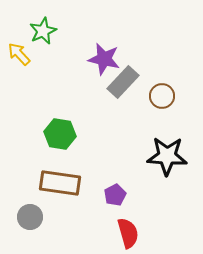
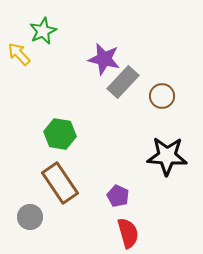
brown rectangle: rotated 48 degrees clockwise
purple pentagon: moved 3 px right, 1 px down; rotated 20 degrees counterclockwise
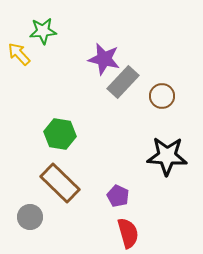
green star: rotated 20 degrees clockwise
brown rectangle: rotated 12 degrees counterclockwise
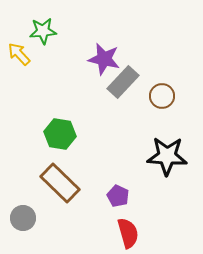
gray circle: moved 7 px left, 1 px down
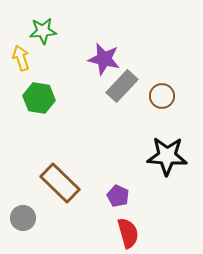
yellow arrow: moved 2 px right, 4 px down; rotated 25 degrees clockwise
gray rectangle: moved 1 px left, 4 px down
green hexagon: moved 21 px left, 36 px up
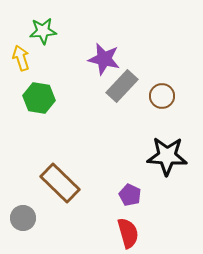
purple pentagon: moved 12 px right, 1 px up
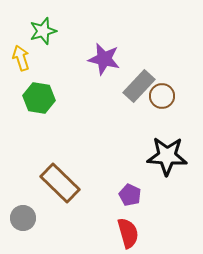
green star: rotated 12 degrees counterclockwise
gray rectangle: moved 17 px right
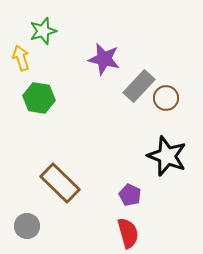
brown circle: moved 4 px right, 2 px down
black star: rotated 18 degrees clockwise
gray circle: moved 4 px right, 8 px down
